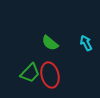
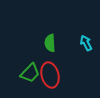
green semicircle: rotated 48 degrees clockwise
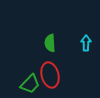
cyan arrow: rotated 28 degrees clockwise
green trapezoid: moved 11 px down
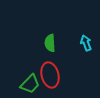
cyan arrow: rotated 21 degrees counterclockwise
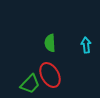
cyan arrow: moved 2 px down; rotated 14 degrees clockwise
red ellipse: rotated 15 degrees counterclockwise
